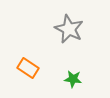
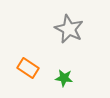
green star: moved 9 px left, 1 px up
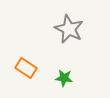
orange rectangle: moved 2 px left
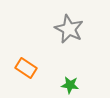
green star: moved 6 px right, 7 px down
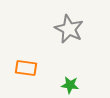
orange rectangle: rotated 25 degrees counterclockwise
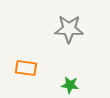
gray star: rotated 24 degrees counterclockwise
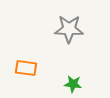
green star: moved 3 px right, 1 px up
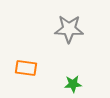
green star: rotated 12 degrees counterclockwise
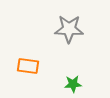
orange rectangle: moved 2 px right, 2 px up
